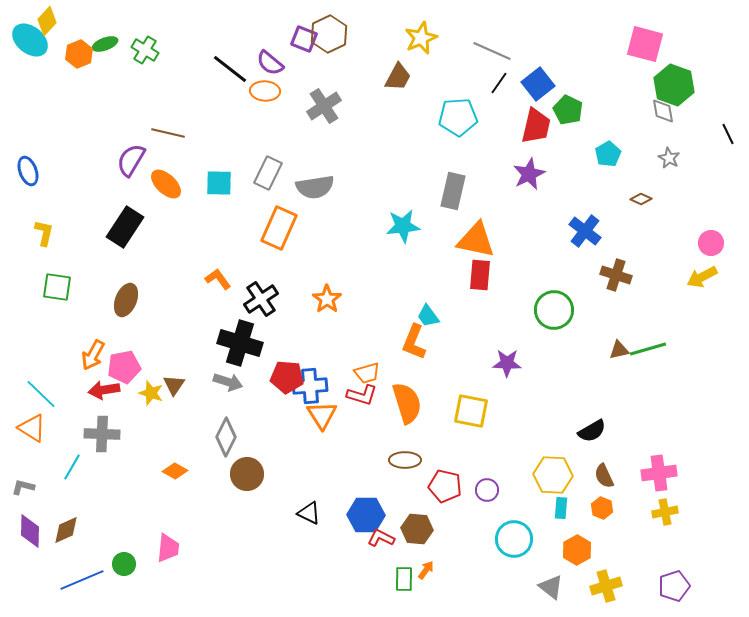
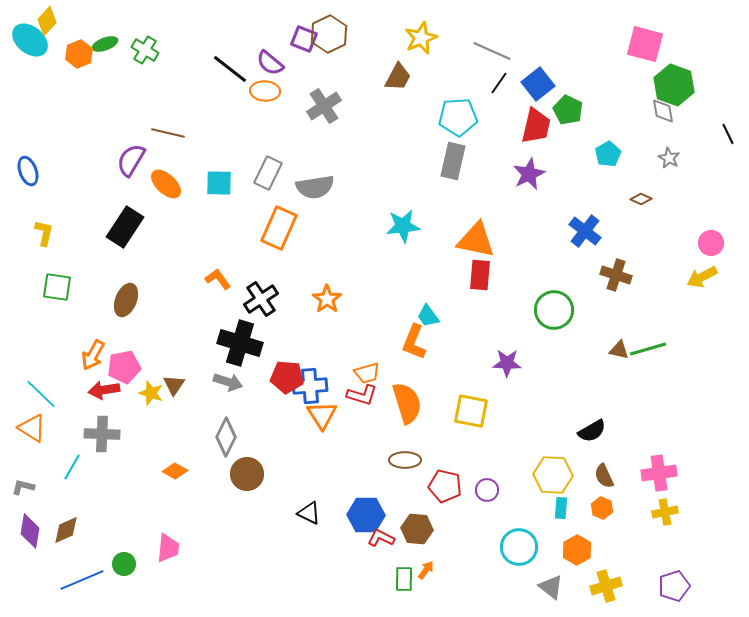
gray rectangle at (453, 191): moved 30 px up
brown triangle at (619, 350): rotated 25 degrees clockwise
purple diamond at (30, 531): rotated 8 degrees clockwise
cyan circle at (514, 539): moved 5 px right, 8 px down
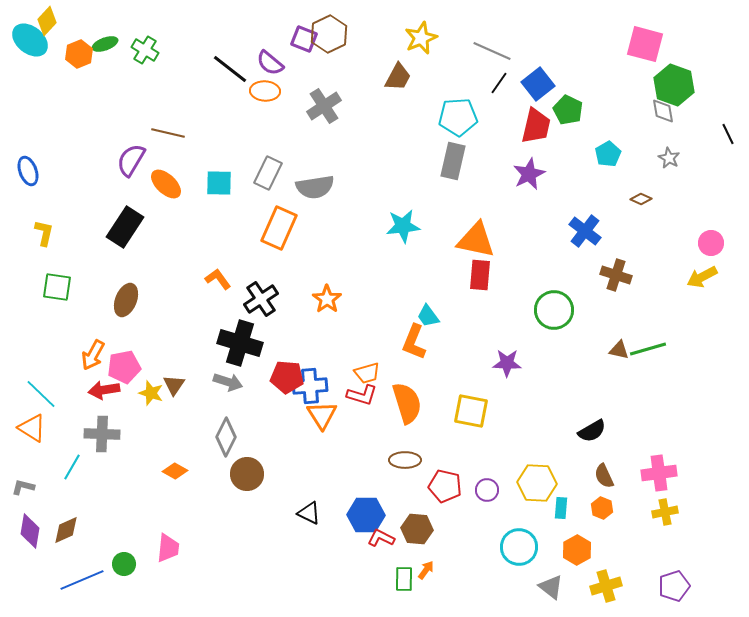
yellow hexagon at (553, 475): moved 16 px left, 8 px down
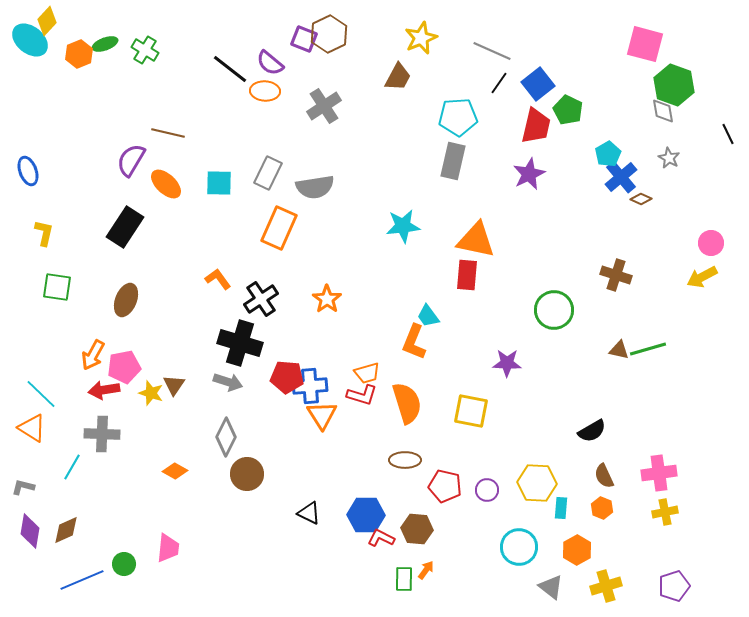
blue cross at (585, 231): moved 36 px right, 54 px up; rotated 12 degrees clockwise
red rectangle at (480, 275): moved 13 px left
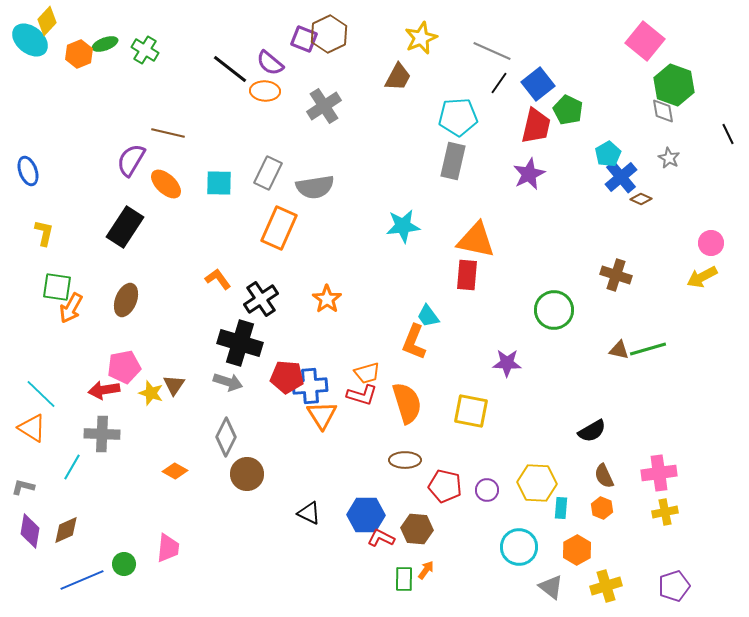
pink square at (645, 44): moved 3 px up; rotated 24 degrees clockwise
orange arrow at (93, 355): moved 22 px left, 47 px up
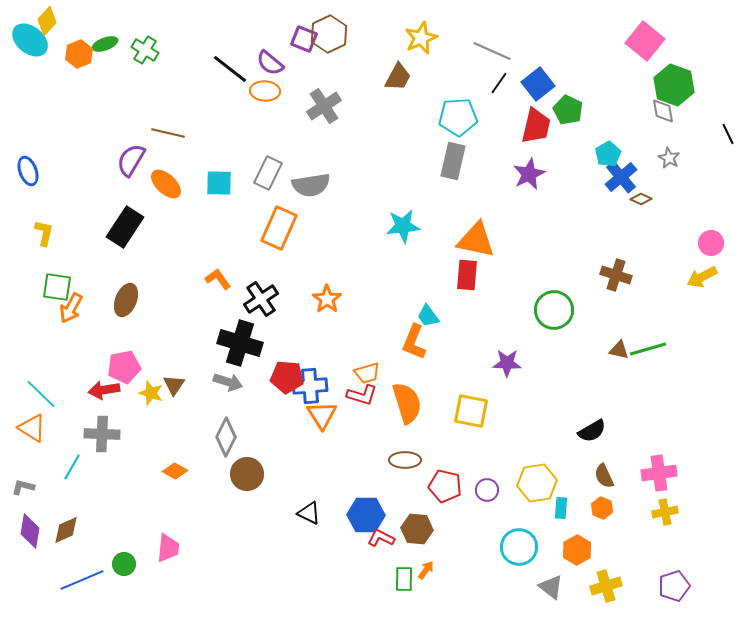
gray semicircle at (315, 187): moved 4 px left, 2 px up
yellow hexagon at (537, 483): rotated 12 degrees counterclockwise
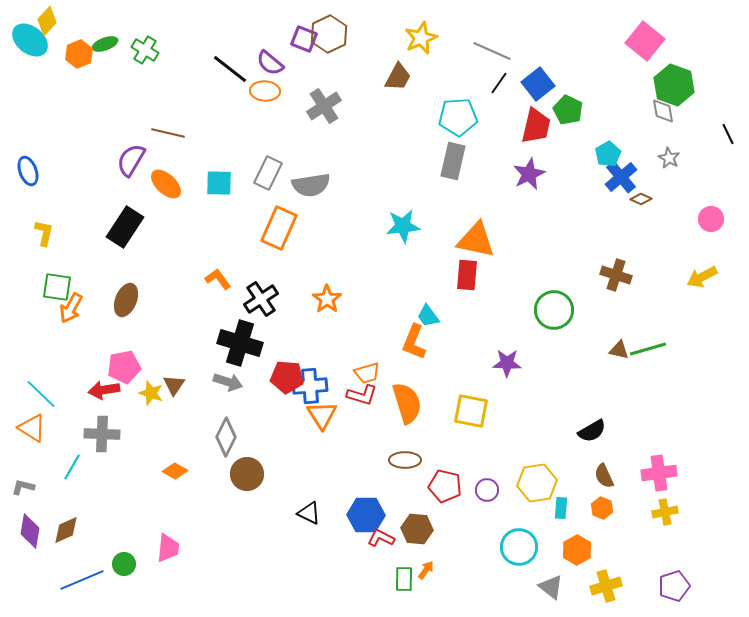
pink circle at (711, 243): moved 24 px up
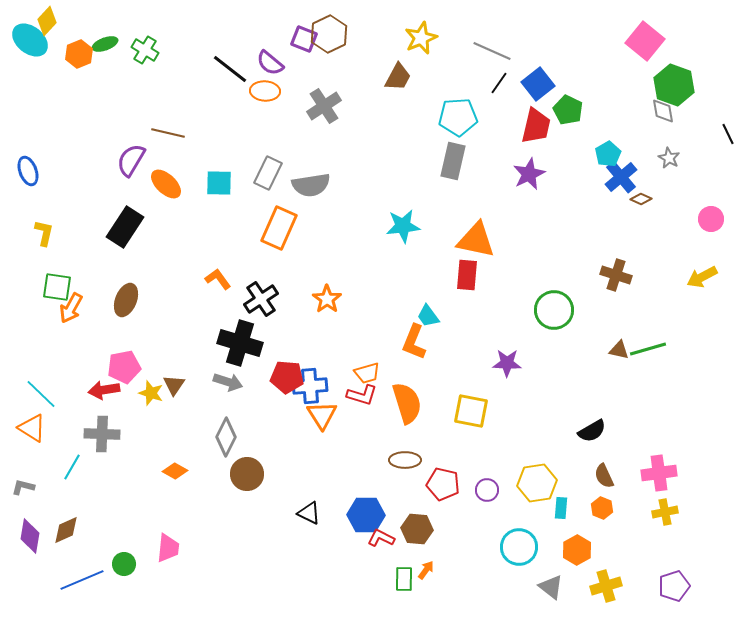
red pentagon at (445, 486): moved 2 px left, 2 px up
purple diamond at (30, 531): moved 5 px down
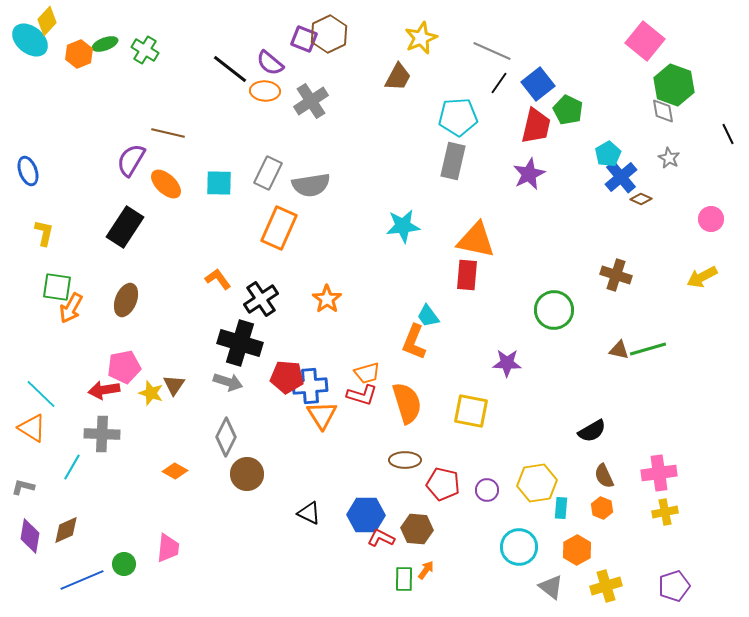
gray cross at (324, 106): moved 13 px left, 5 px up
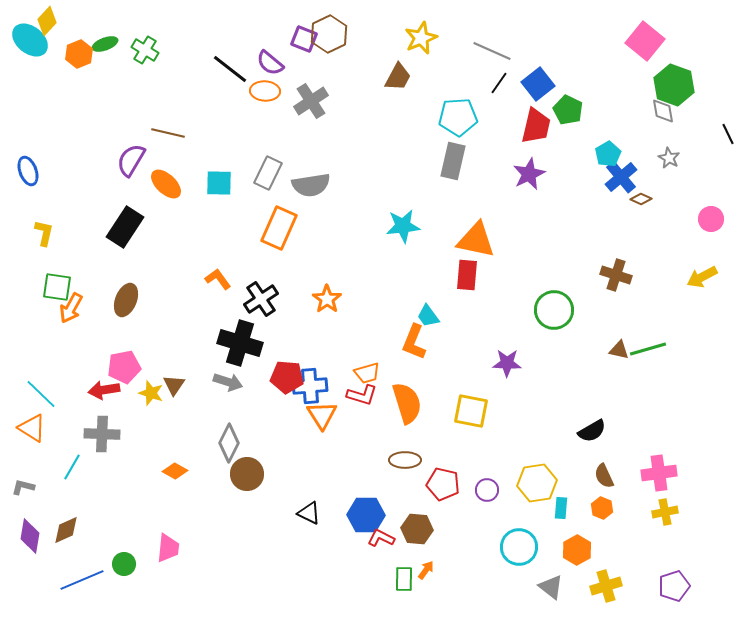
gray diamond at (226, 437): moved 3 px right, 6 px down
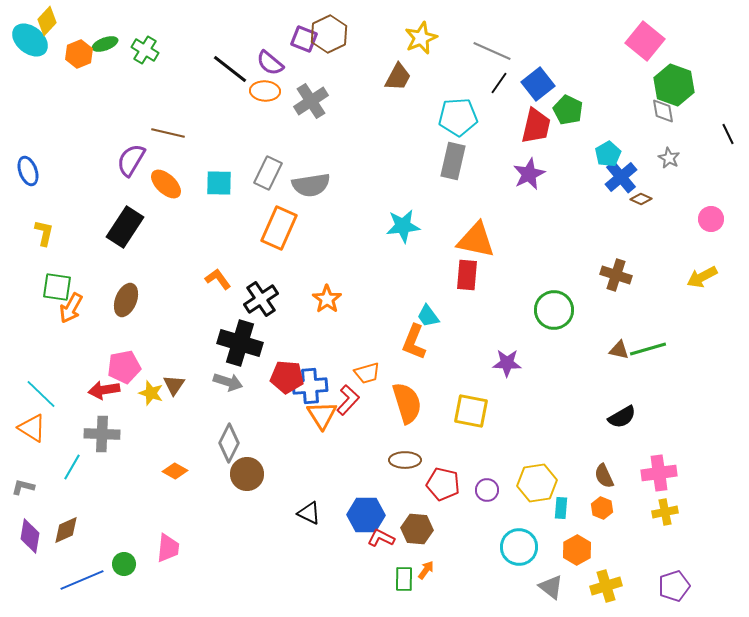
red L-shape at (362, 395): moved 14 px left, 5 px down; rotated 64 degrees counterclockwise
black semicircle at (592, 431): moved 30 px right, 14 px up
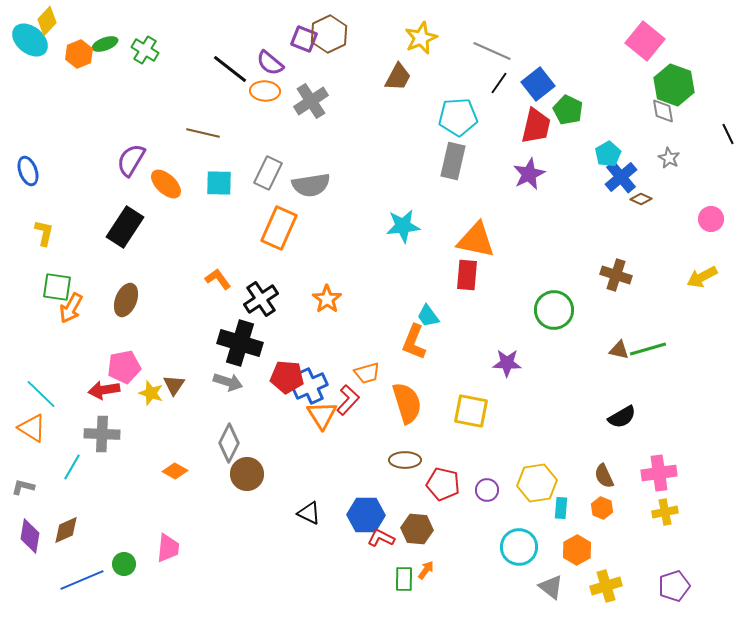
brown line at (168, 133): moved 35 px right
blue cross at (310, 386): rotated 20 degrees counterclockwise
